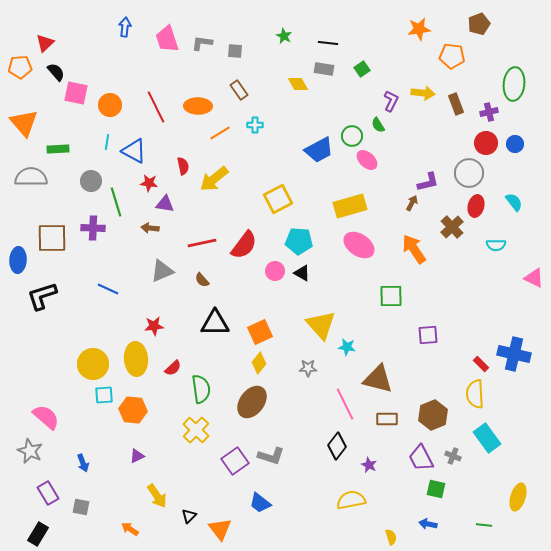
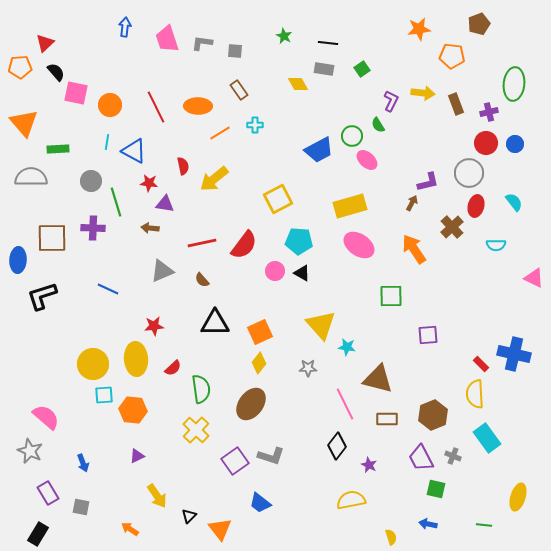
brown ellipse at (252, 402): moved 1 px left, 2 px down
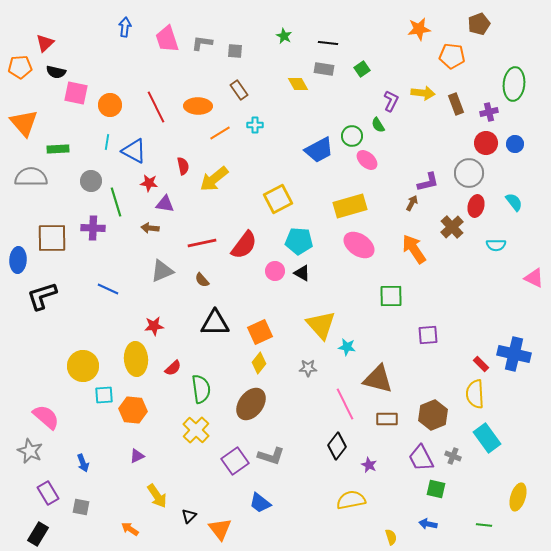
black semicircle at (56, 72): rotated 144 degrees clockwise
yellow circle at (93, 364): moved 10 px left, 2 px down
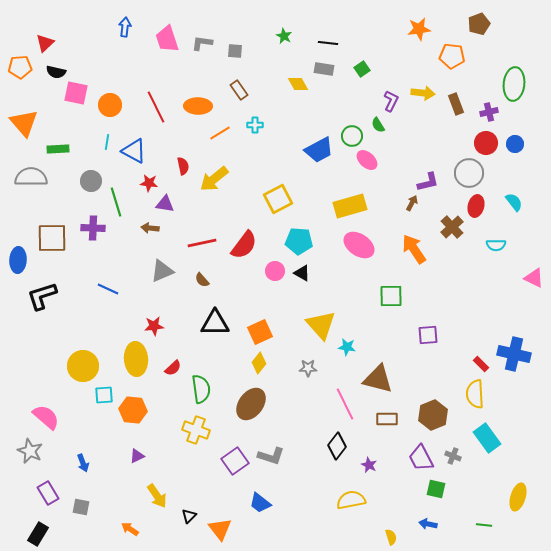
yellow cross at (196, 430): rotated 24 degrees counterclockwise
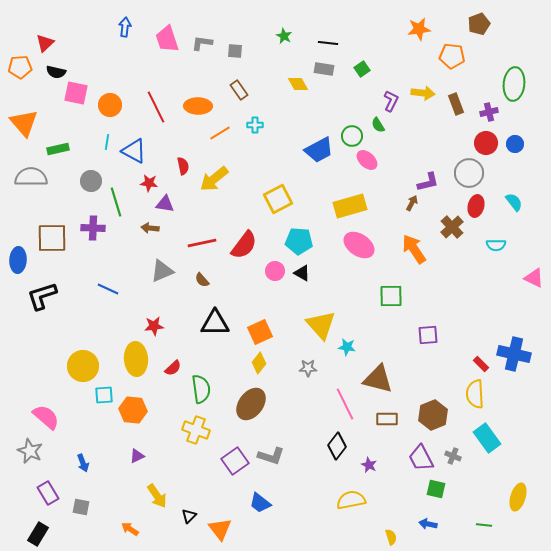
green rectangle at (58, 149): rotated 10 degrees counterclockwise
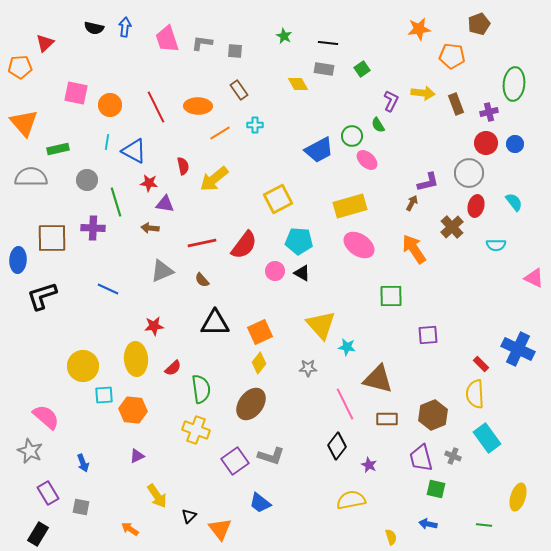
black semicircle at (56, 72): moved 38 px right, 44 px up
gray circle at (91, 181): moved 4 px left, 1 px up
blue cross at (514, 354): moved 4 px right, 5 px up; rotated 12 degrees clockwise
purple trapezoid at (421, 458): rotated 12 degrees clockwise
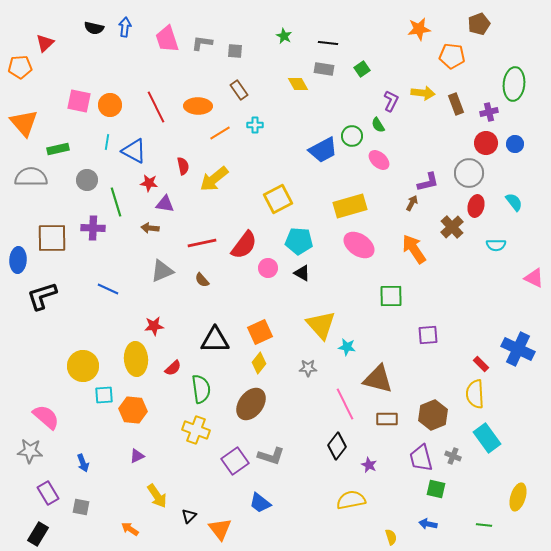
pink square at (76, 93): moved 3 px right, 8 px down
blue trapezoid at (319, 150): moved 4 px right
pink ellipse at (367, 160): moved 12 px right
pink circle at (275, 271): moved 7 px left, 3 px up
black triangle at (215, 323): moved 17 px down
gray star at (30, 451): rotated 20 degrees counterclockwise
